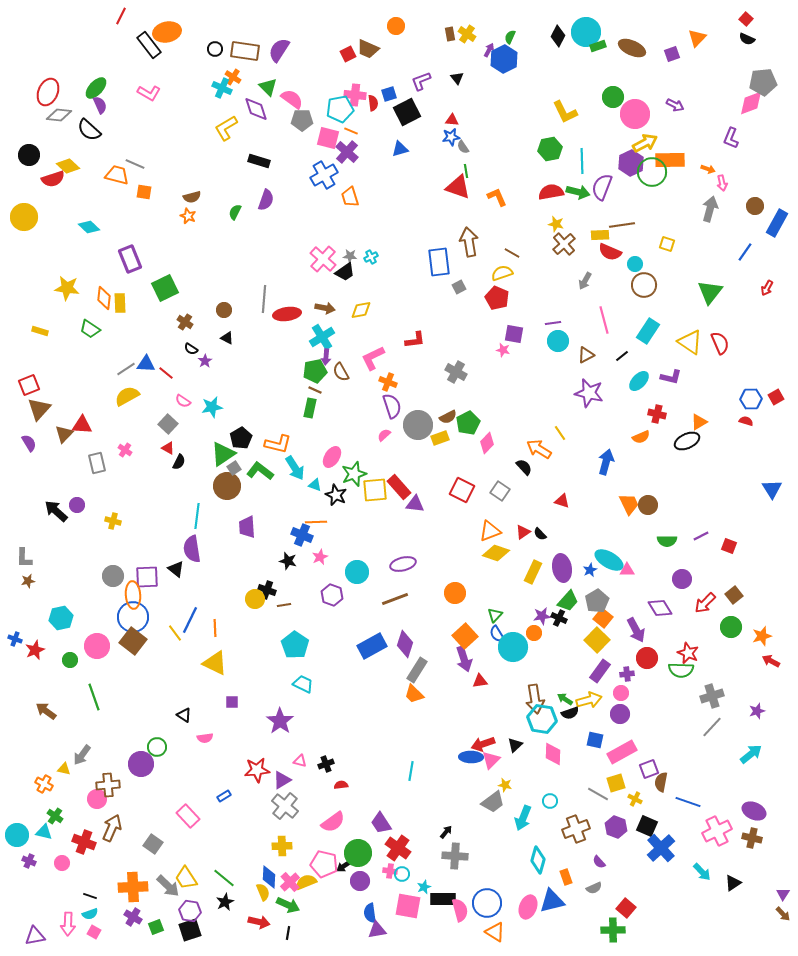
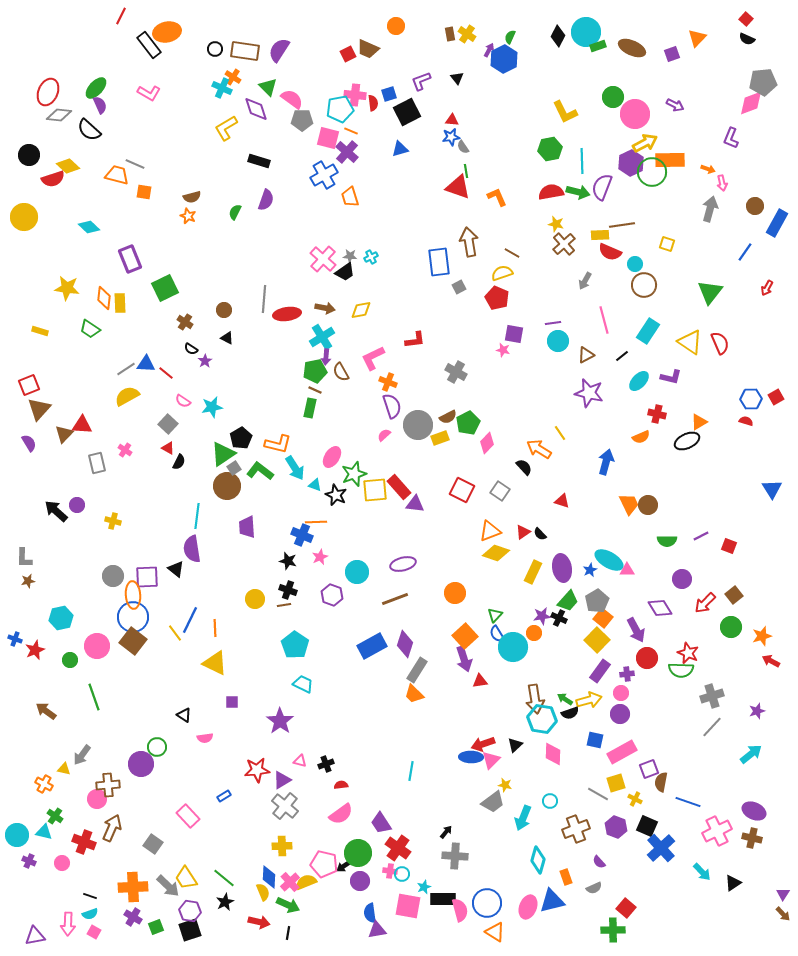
black cross at (267, 590): moved 21 px right
pink semicircle at (333, 822): moved 8 px right, 8 px up
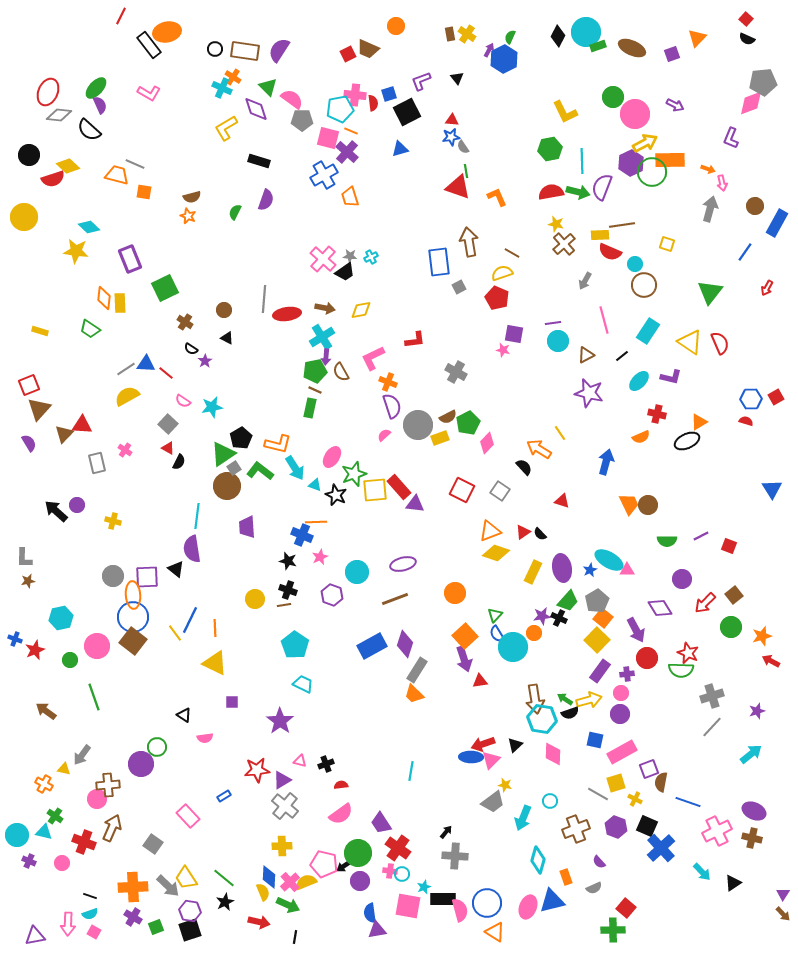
yellow star at (67, 288): moved 9 px right, 37 px up
black line at (288, 933): moved 7 px right, 4 px down
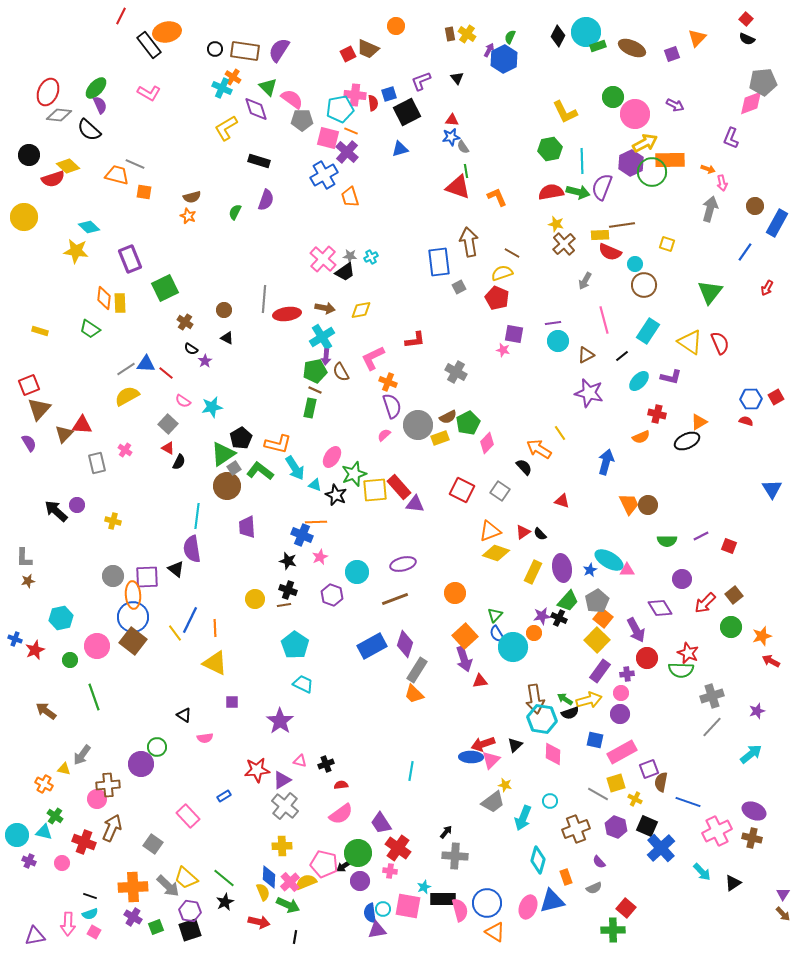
cyan circle at (402, 874): moved 19 px left, 35 px down
yellow trapezoid at (186, 878): rotated 15 degrees counterclockwise
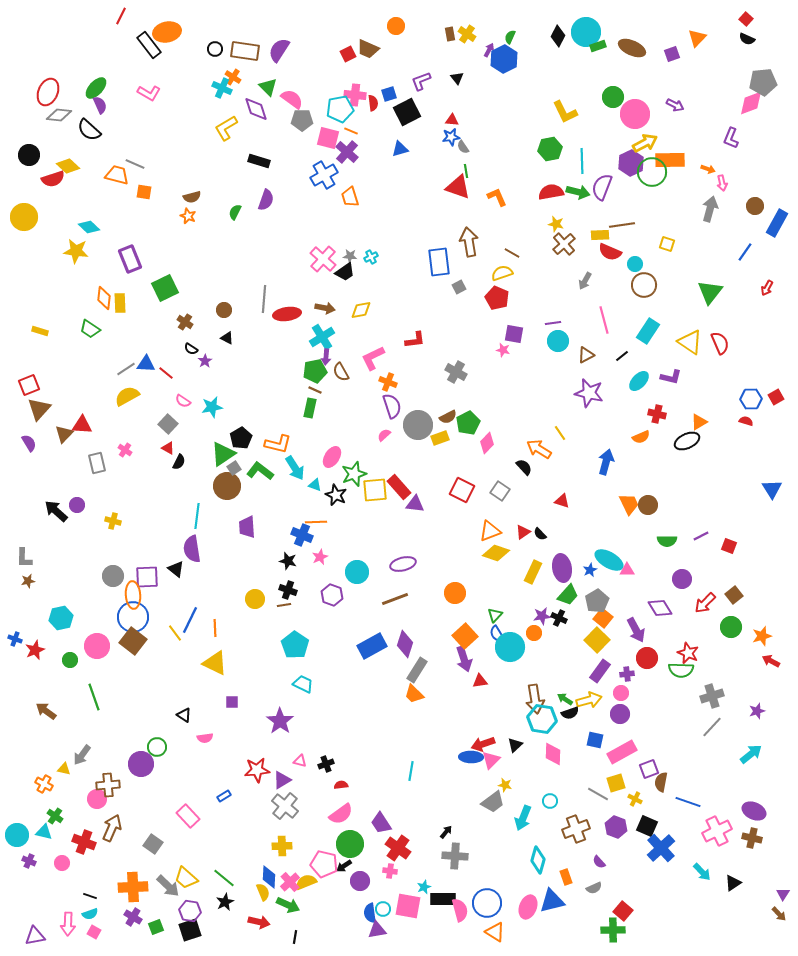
green trapezoid at (568, 601): moved 6 px up
cyan circle at (513, 647): moved 3 px left
green circle at (358, 853): moved 8 px left, 9 px up
red square at (626, 908): moved 3 px left, 3 px down
brown arrow at (783, 914): moved 4 px left
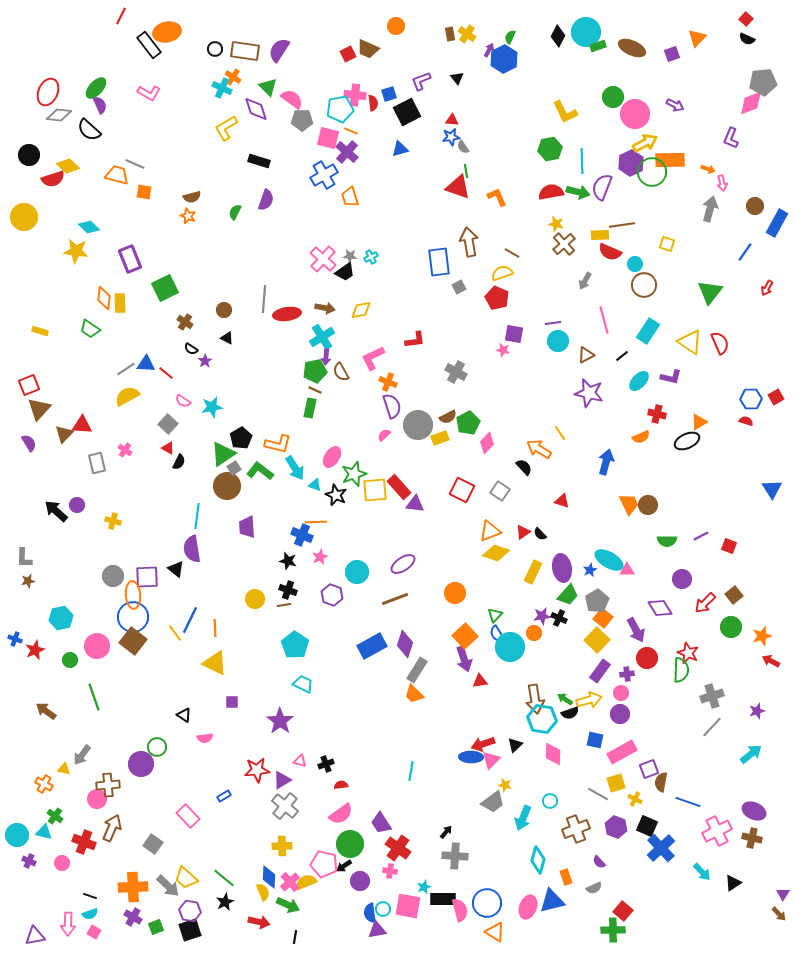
purple ellipse at (403, 564): rotated 20 degrees counterclockwise
green semicircle at (681, 670): rotated 90 degrees counterclockwise
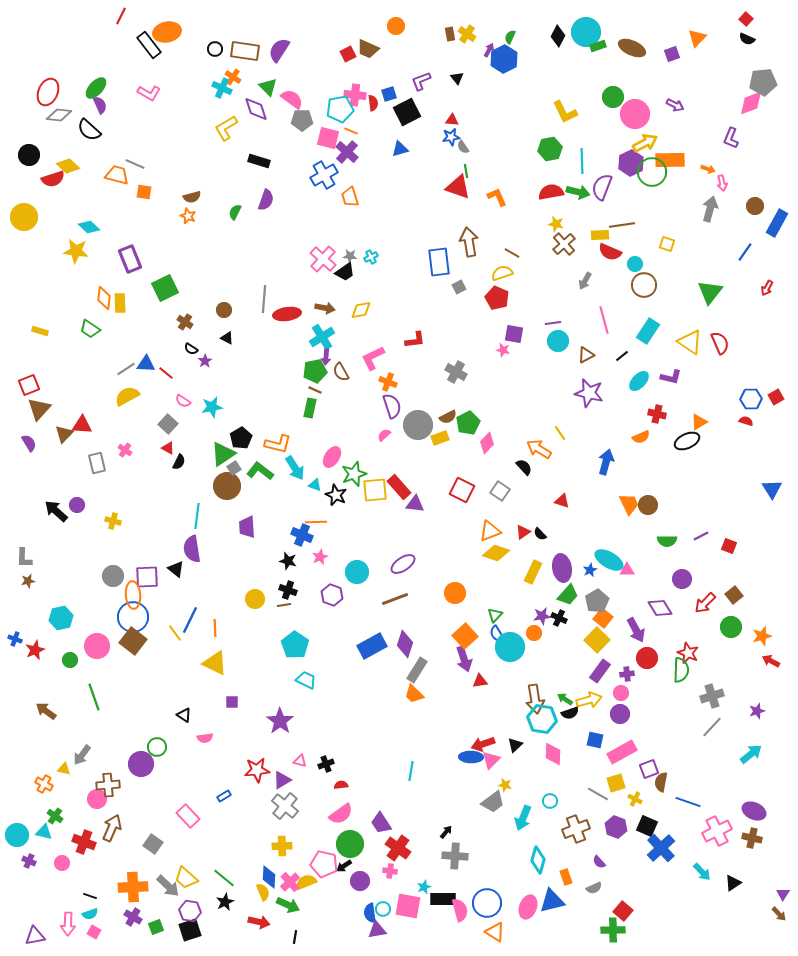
cyan trapezoid at (303, 684): moved 3 px right, 4 px up
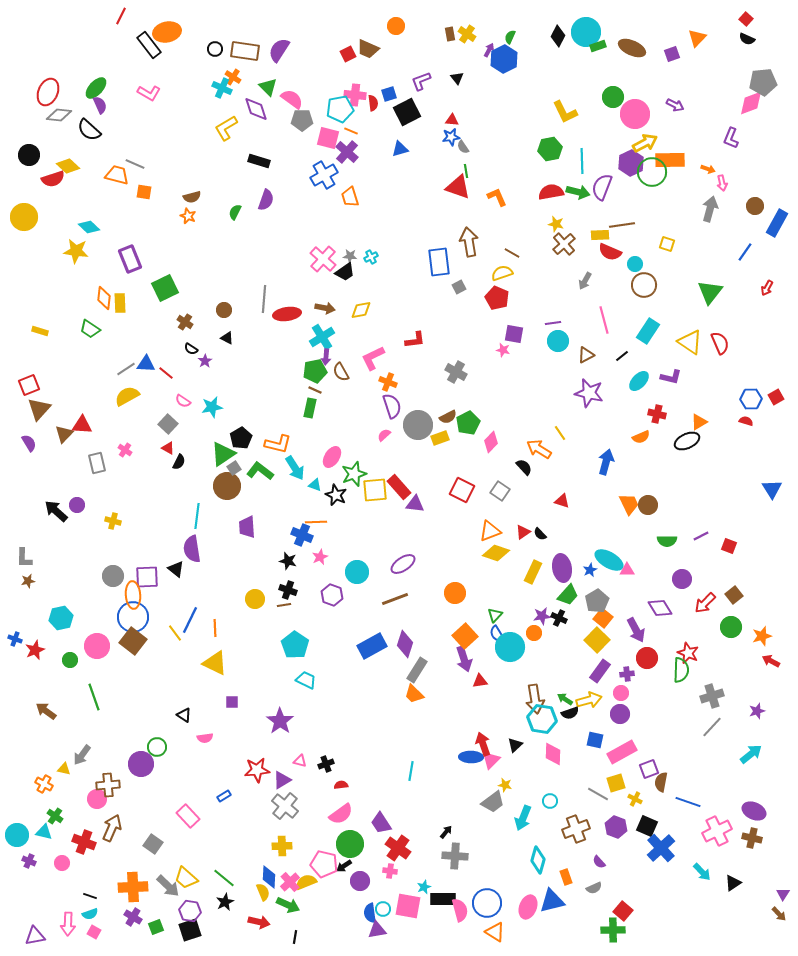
pink diamond at (487, 443): moved 4 px right, 1 px up
red arrow at (483, 744): rotated 90 degrees clockwise
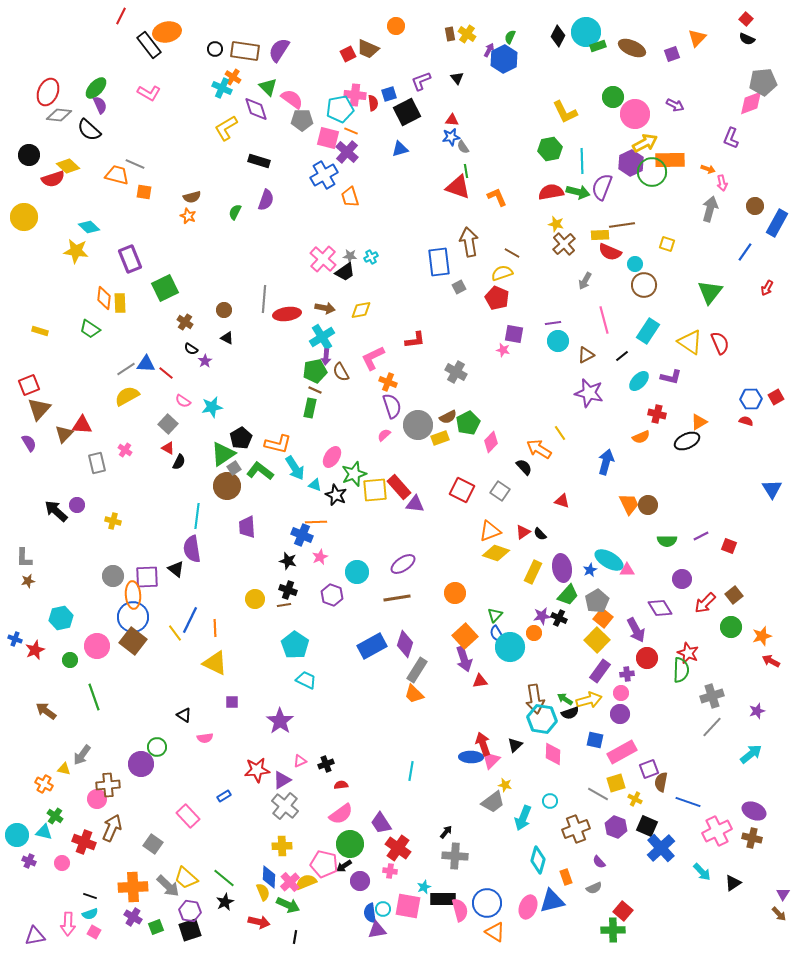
brown line at (395, 599): moved 2 px right, 1 px up; rotated 12 degrees clockwise
pink triangle at (300, 761): rotated 40 degrees counterclockwise
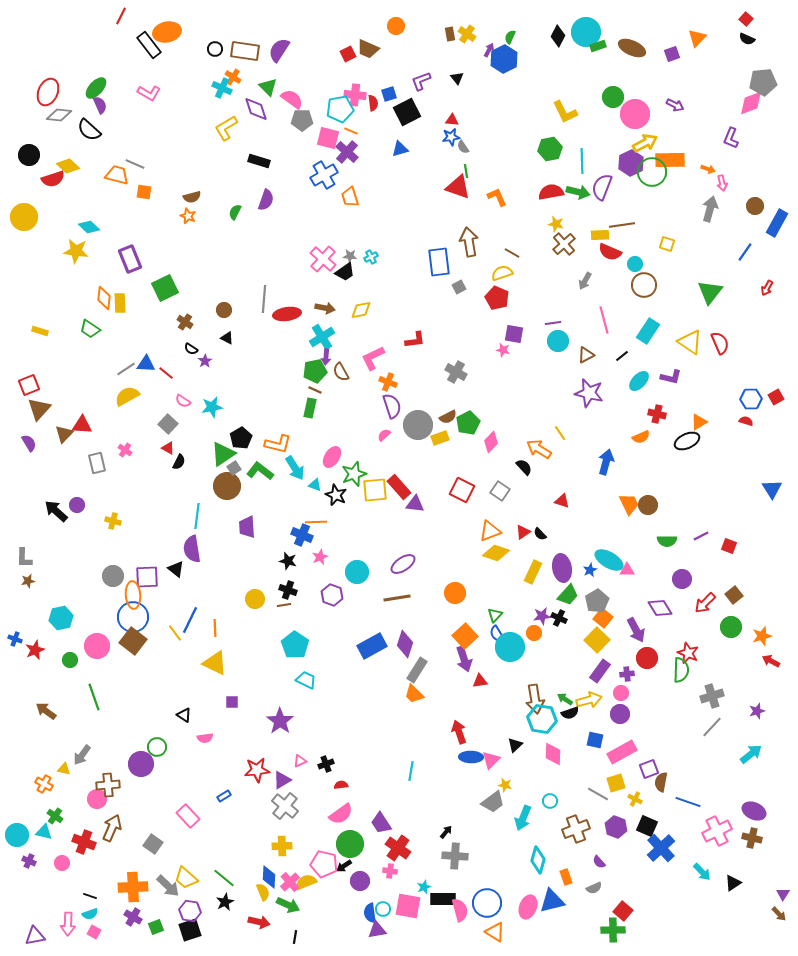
red arrow at (483, 744): moved 24 px left, 12 px up
